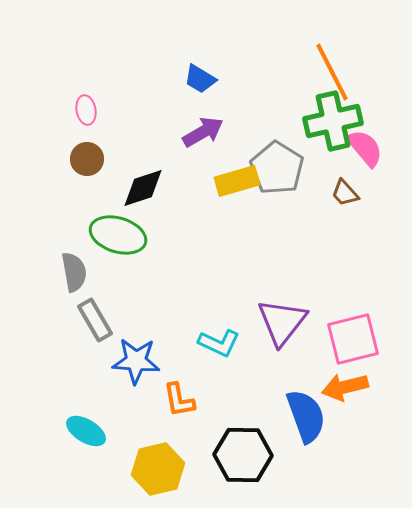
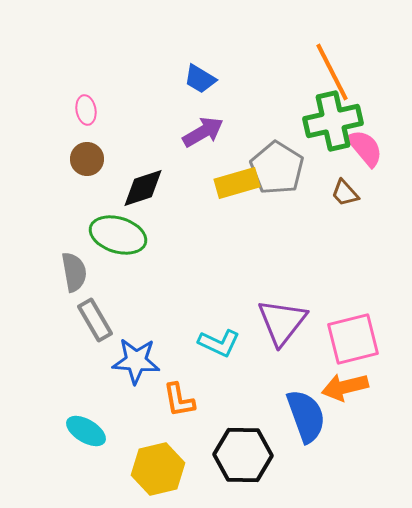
yellow rectangle: moved 2 px down
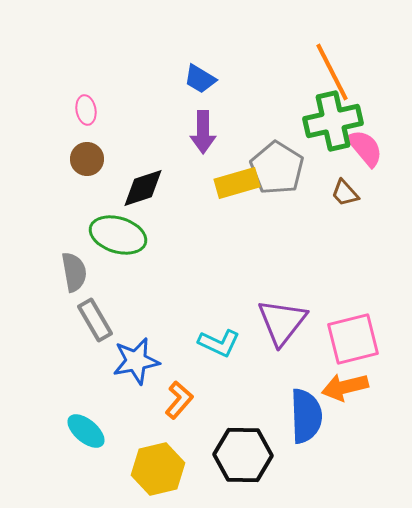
purple arrow: rotated 120 degrees clockwise
blue star: rotated 15 degrees counterclockwise
orange L-shape: rotated 129 degrees counterclockwise
blue semicircle: rotated 18 degrees clockwise
cyan ellipse: rotated 9 degrees clockwise
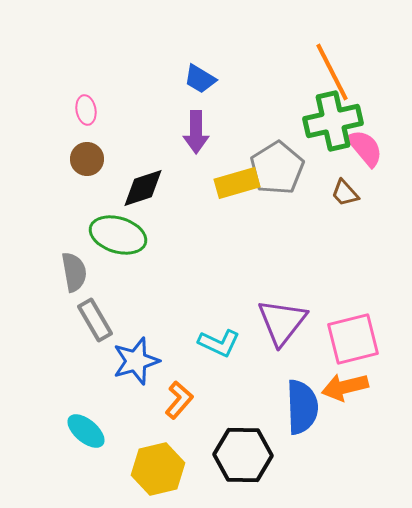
purple arrow: moved 7 px left
gray pentagon: rotated 8 degrees clockwise
blue star: rotated 6 degrees counterclockwise
blue semicircle: moved 4 px left, 9 px up
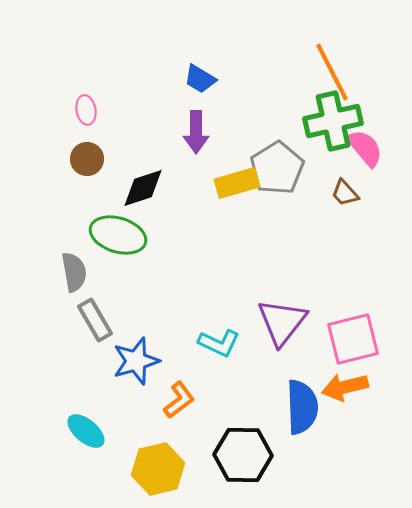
orange L-shape: rotated 12 degrees clockwise
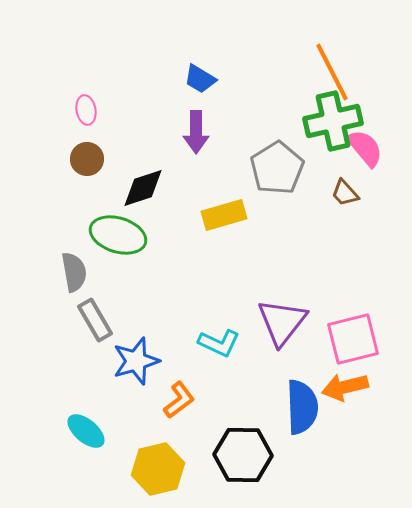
yellow rectangle: moved 13 px left, 32 px down
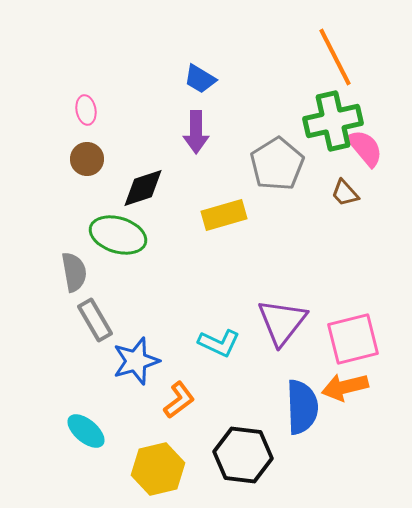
orange line: moved 3 px right, 15 px up
gray pentagon: moved 4 px up
black hexagon: rotated 6 degrees clockwise
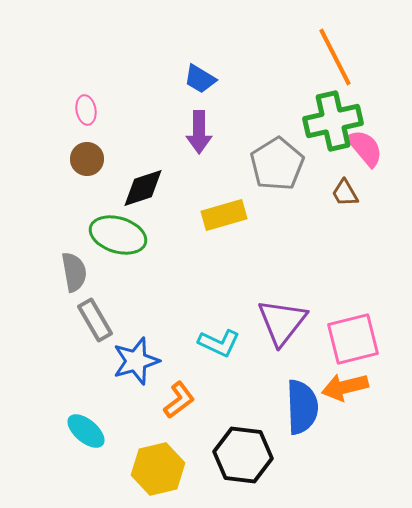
purple arrow: moved 3 px right
brown trapezoid: rotated 12 degrees clockwise
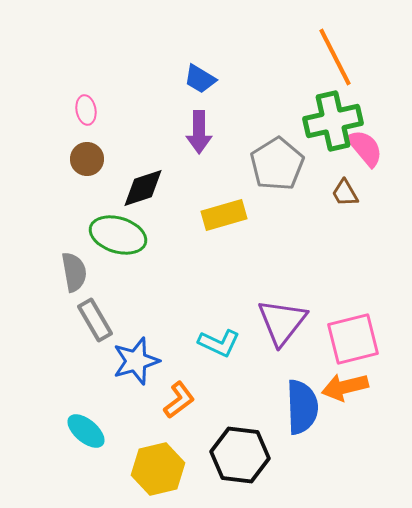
black hexagon: moved 3 px left
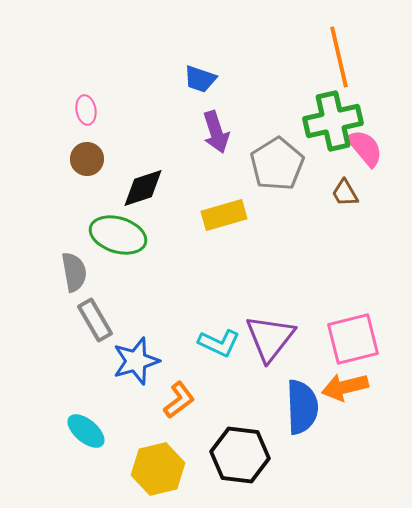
orange line: moved 4 px right; rotated 14 degrees clockwise
blue trapezoid: rotated 12 degrees counterclockwise
purple arrow: moved 17 px right; rotated 18 degrees counterclockwise
purple triangle: moved 12 px left, 16 px down
